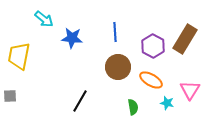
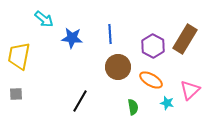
blue line: moved 5 px left, 2 px down
pink triangle: rotated 15 degrees clockwise
gray square: moved 6 px right, 2 px up
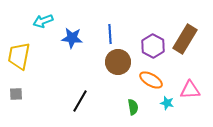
cyan arrow: moved 1 px left, 2 px down; rotated 120 degrees clockwise
brown circle: moved 5 px up
pink triangle: rotated 40 degrees clockwise
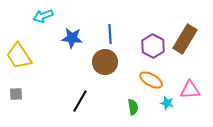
cyan arrow: moved 5 px up
yellow trapezoid: rotated 44 degrees counterclockwise
brown circle: moved 13 px left
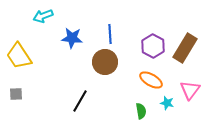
brown rectangle: moved 9 px down
pink triangle: rotated 50 degrees counterclockwise
green semicircle: moved 8 px right, 4 px down
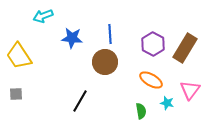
purple hexagon: moved 2 px up
